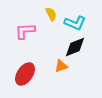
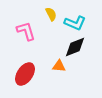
pink L-shape: moved 1 px right; rotated 75 degrees clockwise
orange triangle: moved 2 px left; rotated 24 degrees clockwise
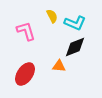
yellow semicircle: moved 1 px right, 2 px down
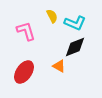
orange triangle: rotated 24 degrees clockwise
red ellipse: moved 1 px left, 2 px up
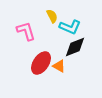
cyan L-shape: moved 5 px left, 4 px down
red ellipse: moved 17 px right, 9 px up
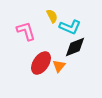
orange triangle: rotated 40 degrees clockwise
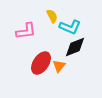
pink L-shape: rotated 100 degrees clockwise
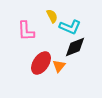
pink L-shape: rotated 95 degrees clockwise
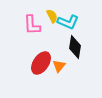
cyan L-shape: moved 2 px left, 5 px up
pink L-shape: moved 6 px right, 6 px up
black diamond: rotated 60 degrees counterclockwise
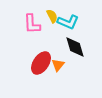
pink L-shape: moved 1 px up
black diamond: rotated 25 degrees counterclockwise
orange triangle: moved 1 px left, 1 px up
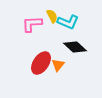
pink L-shape: rotated 90 degrees clockwise
black diamond: rotated 30 degrees counterclockwise
